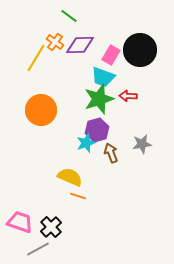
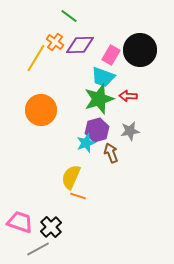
gray star: moved 12 px left, 13 px up
yellow semicircle: moved 1 px right; rotated 90 degrees counterclockwise
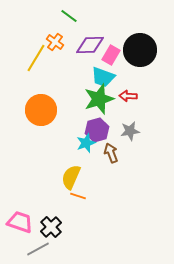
purple diamond: moved 10 px right
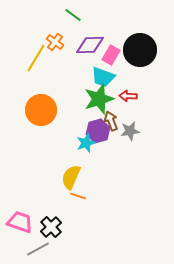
green line: moved 4 px right, 1 px up
purple hexagon: moved 1 px right, 1 px down
brown arrow: moved 32 px up
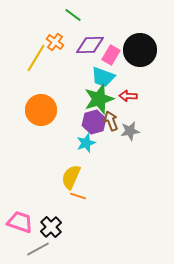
purple hexagon: moved 4 px left, 9 px up
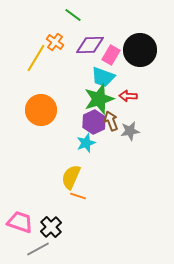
purple hexagon: rotated 10 degrees counterclockwise
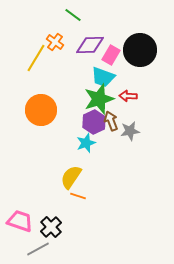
yellow semicircle: rotated 10 degrees clockwise
pink trapezoid: moved 1 px up
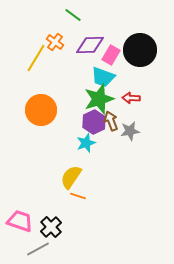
red arrow: moved 3 px right, 2 px down
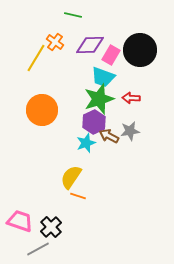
green line: rotated 24 degrees counterclockwise
orange circle: moved 1 px right
brown arrow: moved 2 px left, 15 px down; rotated 42 degrees counterclockwise
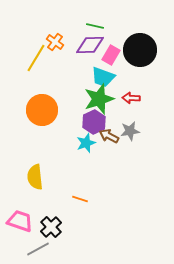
green line: moved 22 px right, 11 px down
yellow semicircle: moved 36 px left; rotated 40 degrees counterclockwise
orange line: moved 2 px right, 3 px down
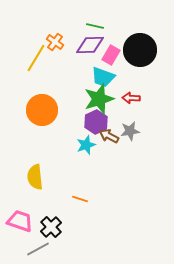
purple hexagon: moved 2 px right
cyan star: moved 2 px down
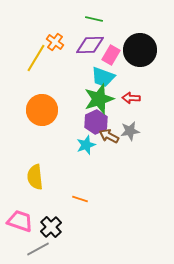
green line: moved 1 px left, 7 px up
